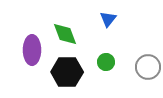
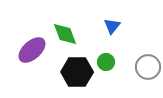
blue triangle: moved 4 px right, 7 px down
purple ellipse: rotated 48 degrees clockwise
black hexagon: moved 10 px right
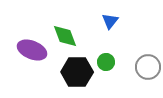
blue triangle: moved 2 px left, 5 px up
green diamond: moved 2 px down
purple ellipse: rotated 64 degrees clockwise
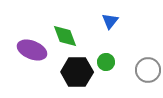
gray circle: moved 3 px down
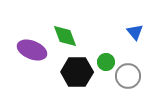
blue triangle: moved 25 px right, 11 px down; rotated 18 degrees counterclockwise
gray circle: moved 20 px left, 6 px down
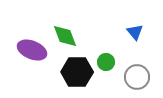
gray circle: moved 9 px right, 1 px down
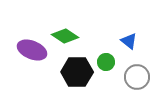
blue triangle: moved 6 px left, 9 px down; rotated 12 degrees counterclockwise
green diamond: rotated 36 degrees counterclockwise
